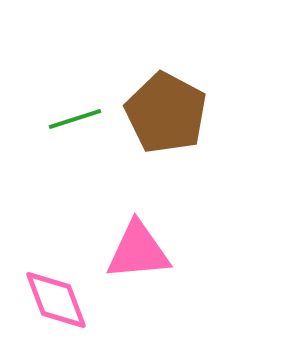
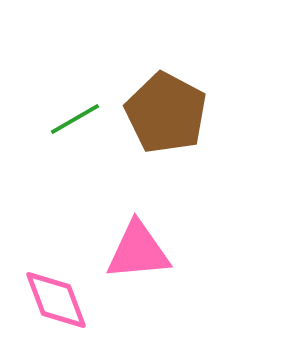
green line: rotated 12 degrees counterclockwise
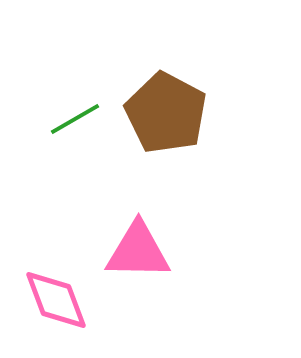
pink triangle: rotated 6 degrees clockwise
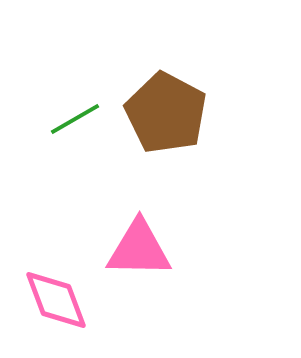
pink triangle: moved 1 px right, 2 px up
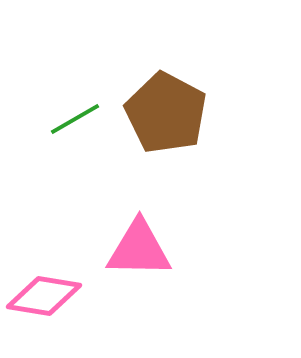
pink diamond: moved 12 px left, 4 px up; rotated 60 degrees counterclockwise
